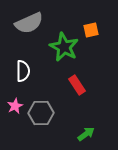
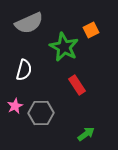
orange square: rotated 14 degrees counterclockwise
white semicircle: moved 1 px right, 1 px up; rotated 15 degrees clockwise
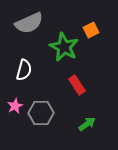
green arrow: moved 1 px right, 10 px up
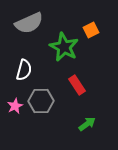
gray hexagon: moved 12 px up
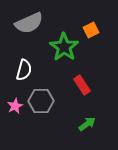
green star: rotated 8 degrees clockwise
red rectangle: moved 5 px right
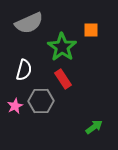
orange square: rotated 28 degrees clockwise
green star: moved 2 px left
red rectangle: moved 19 px left, 6 px up
green arrow: moved 7 px right, 3 px down
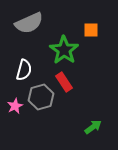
green star: moved 2 px right, 3 px down
red rectangle: moved 1 px right, 3 px down
gray hexagon: moved 4 px up; rotated 15 degrees counterclockwise
green arrow: moved 1 px left
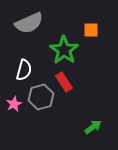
pink star: moved 1 px left, 2 px up
